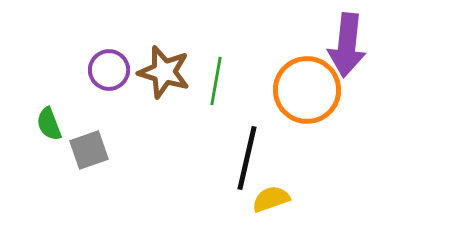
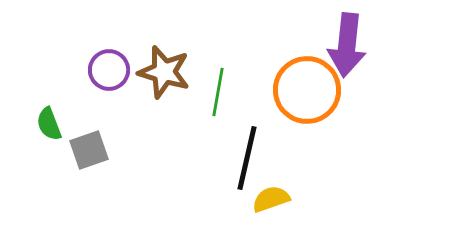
green line: moved 2 px right, 11 px down
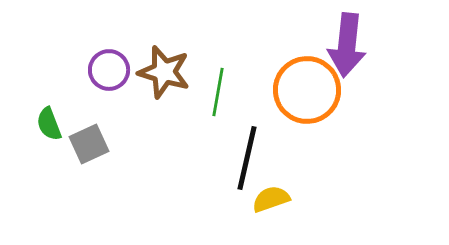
gray square: moved 6 px up; rotated 6 degrees counterclockwise
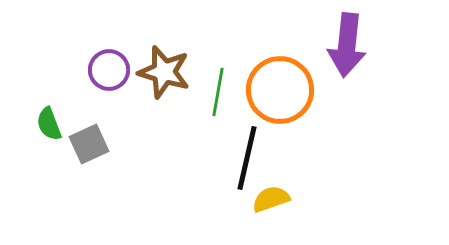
orange circle: moved 27 px left
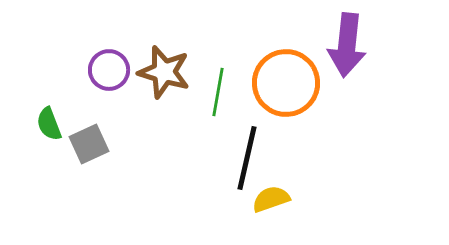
orange circle: moved 6 px right, 7 px up
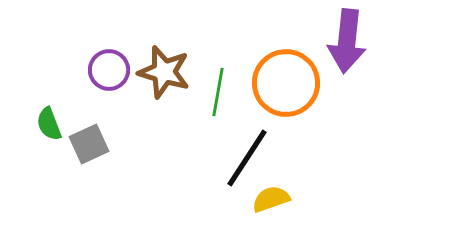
purple arrow: moved 4 px up
black line: rotated 20 degrees clockwise
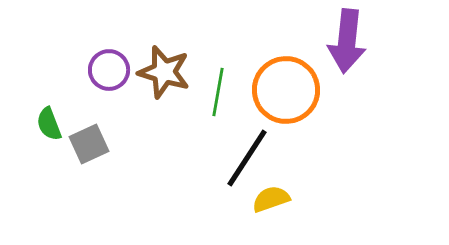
orange circle: moved 7 px down
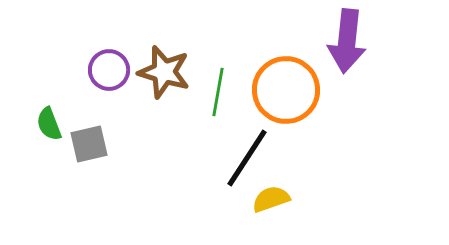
gray square: rotated 12 degrees clockwise
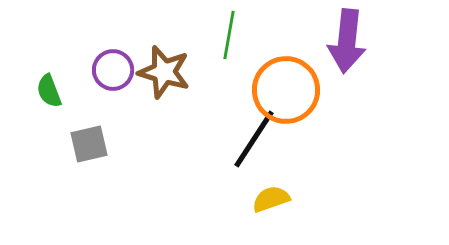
purple circle: moved 4 px right
green line: moved 11 px right, 57 px up
green semicircle: moved 33 px up
black line: moved 7 px right, 19 px up
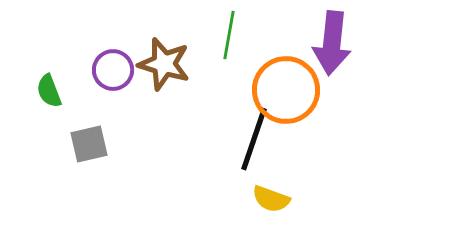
purple arrow: moved 15 px left, 2 px down
brown star: moved 8 px up
black line: rotated 14 degrees counterclockwise
yellow semicircle: rotated 141 degrees counterclockwise
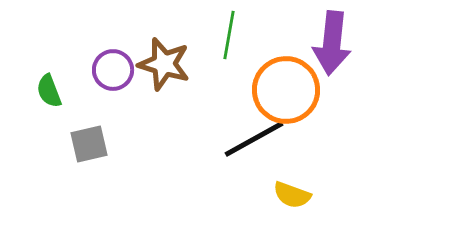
black line: rotated 42 degrees clockwise
yellow semicircle: moved 21 px right, 4 px up
